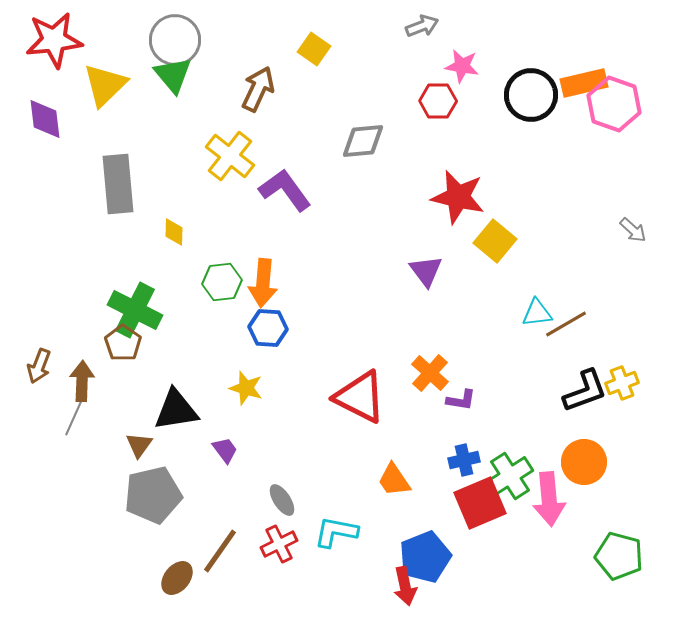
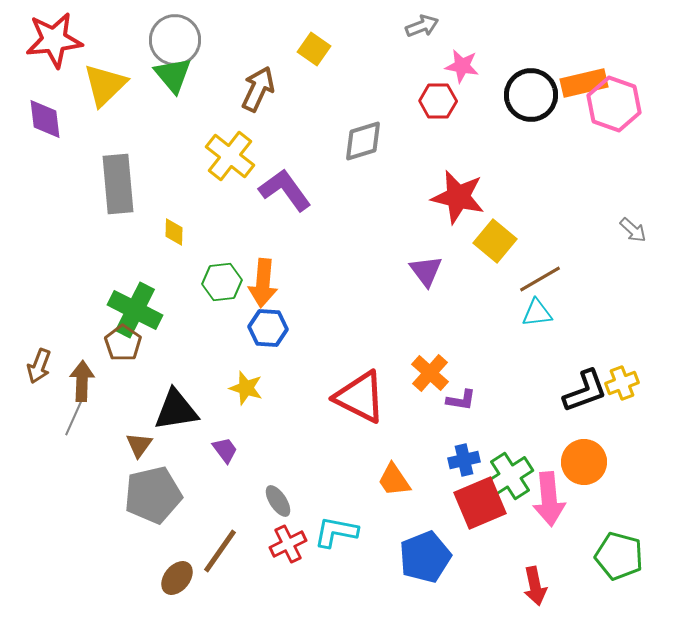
gray diamond at (363, 141): rotated 12 degrees counterclockwise
brown line at (566, 324): moved 26 px left, 45 px up
gray ellipse at (282, 500): moved 4 px left, 1 px down
red cross at (279, 544): moved 9 px right
red arrow at (405, 586): moved 130 px right
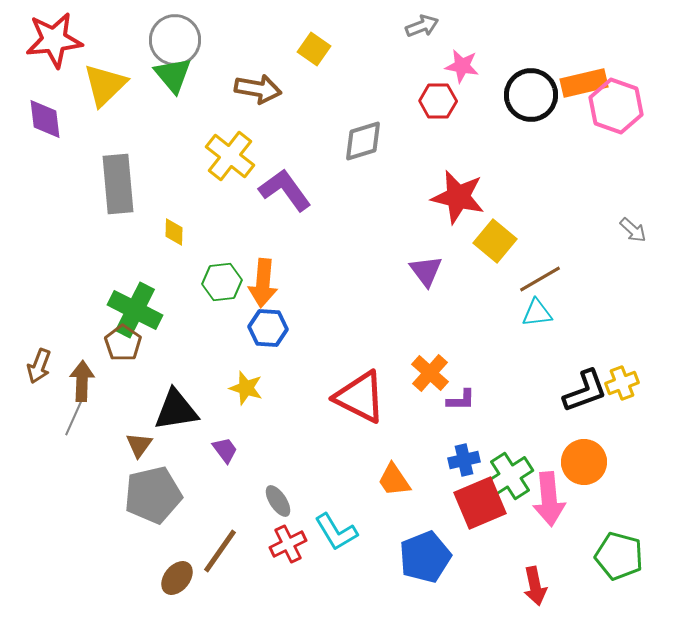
brown arrow at (258, 89): rotated 75 degrees clockwise
pink hexagon at (614, 104): moved 2 px right, 2 px down
purple L-shape at (461, 400): rotated 8 degrees counterclockwise
cyan L-shape at (336, 532): rotated 132 degrees counterclockwise
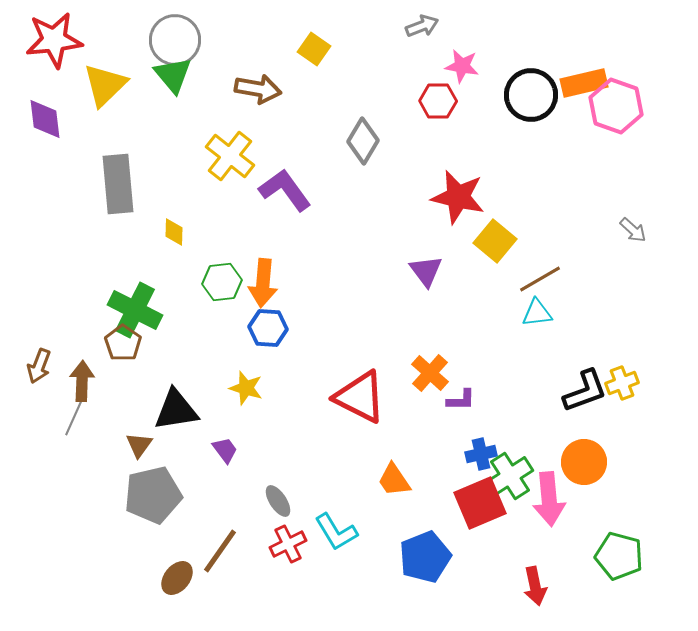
gray diamond at (363, 141): rotated 42 degrees counterclockwise
blue cross at (464, 460): moved 17 px right, 6 px up
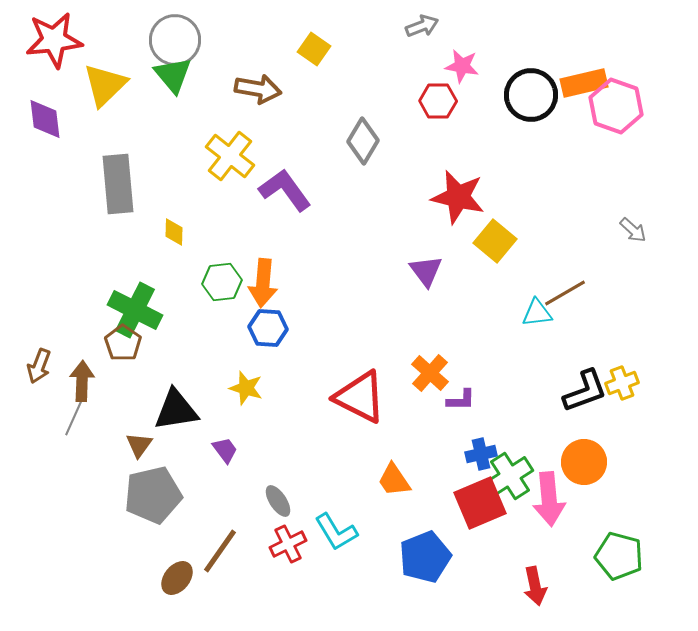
brown line at (540, 279): moved 25 px right, 14 px down
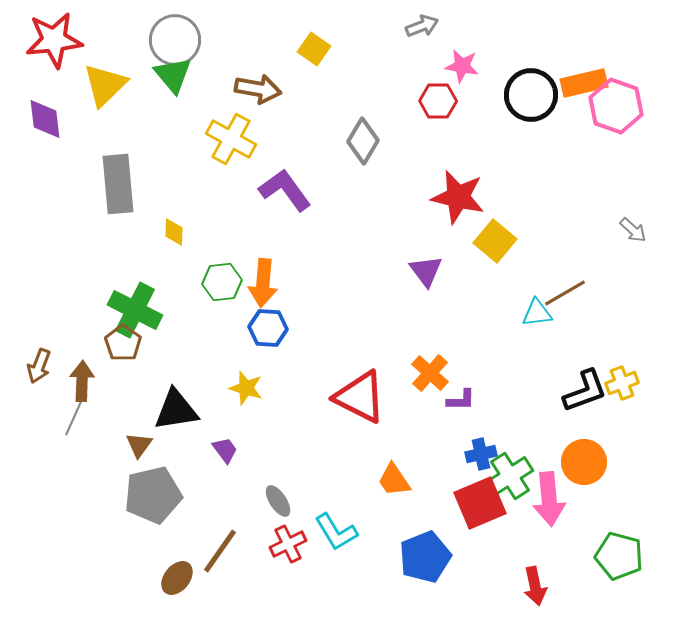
yellow cross at (230, 156): moved 1 px right, 17 px up; rotated 9 degrees counterclockwise
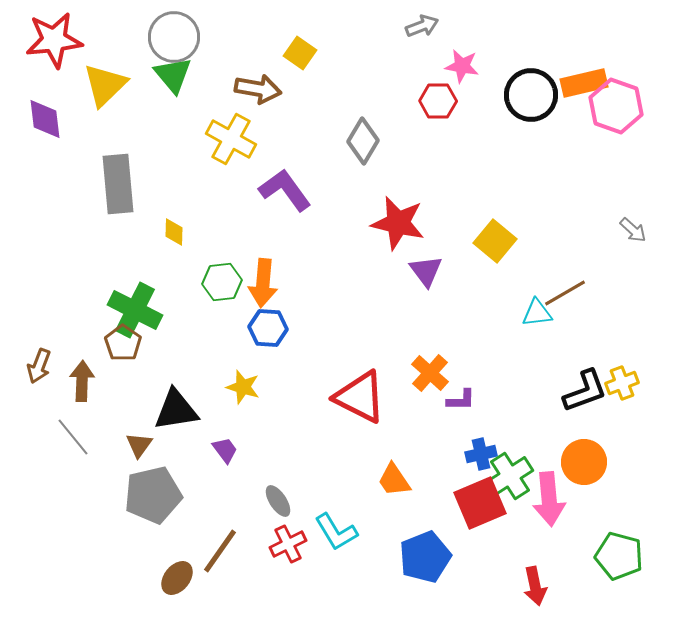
gray circle at (175, 40): moved 1 px left, 3 px up
yellow square at (314, 49): moved 14 px left, 4 px down
red star at (458, 197): moved 60 px left, 26 px down
yellow star at (246, 388): moved 3 px left, 1 px up
gray line at (75, 415): moved 2 px left, 22 px down; rotated 63 degrees counterclockwise
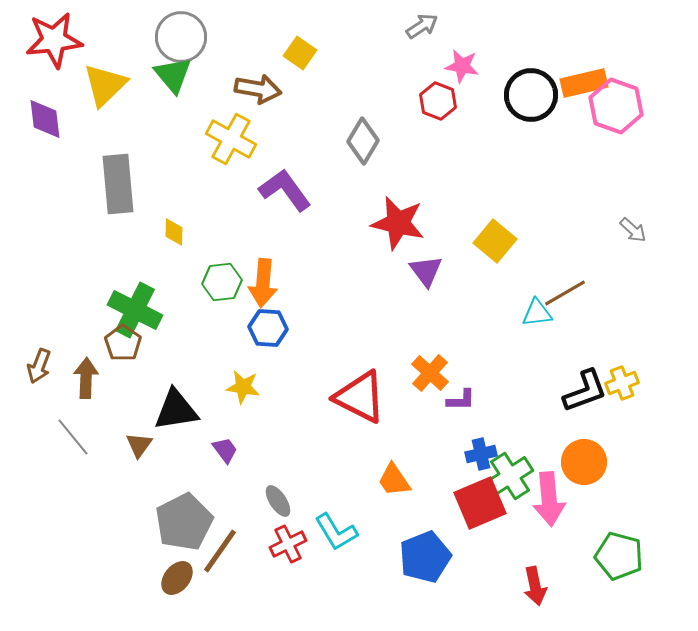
gray arrow at (422, 26): rotated 12 degrees counterclockwise
gray circle at (174, 37): moved 7 px right
red hexagon at (438, 101): rotated 21 degrees clockwise
brown arrow at (82, 381): moved 4 px right, 3 px up
yellow star at (243, 387): rotated 8 degrees counterclockwise
gray pentagon at (153, 495): moved 31 px right, 27 px down; rotated 14 degrees counterclockwise
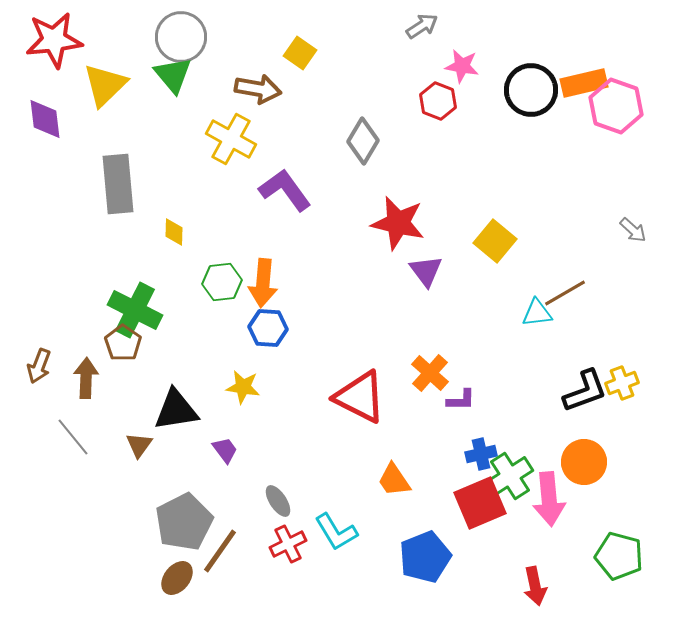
black circle at (531, 95): moved 5 px up
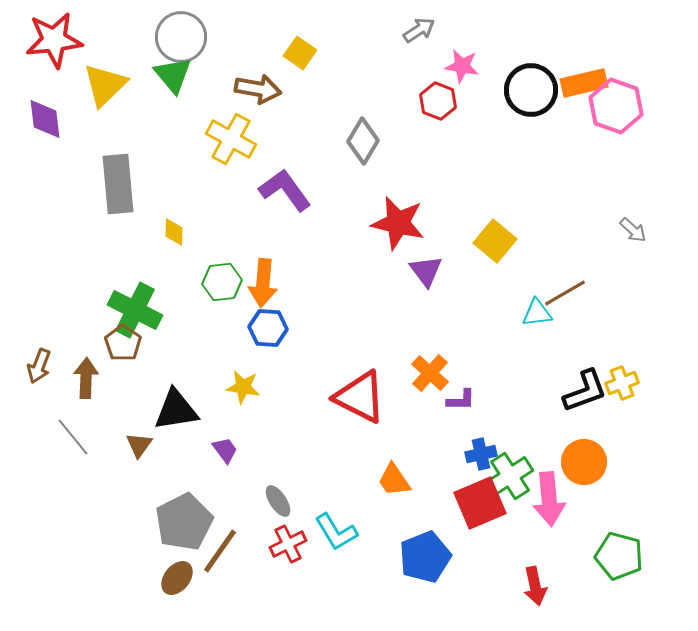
gray arrow at (422, 26): moved 3 px left, 4 px down
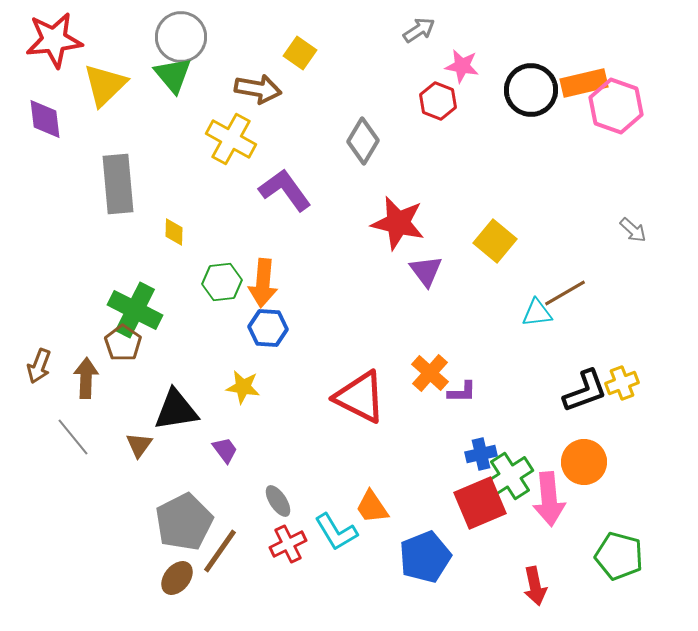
purple L-shape at (461, 400): moved 1 px right, 8 px up
orange trapezoid at (394, 480): moved 22 px left, 27 px down
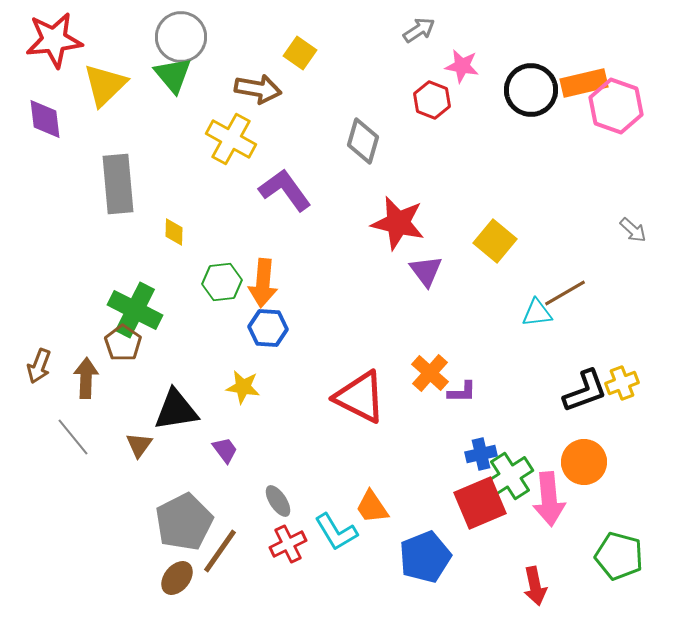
red hexagon at (438, 101): moved 6 px left, 1 px up
gray diamond at (363, 141): rotated 15 degrees counterclockwise
